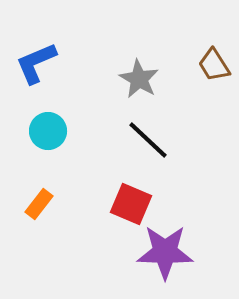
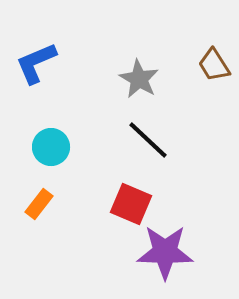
cyan circle: moved 3 px right, 16 px down
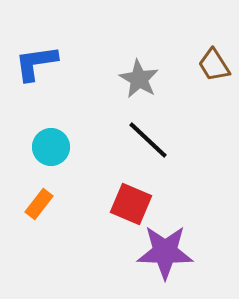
blue L-shape: rotated 15 degrees clockwise
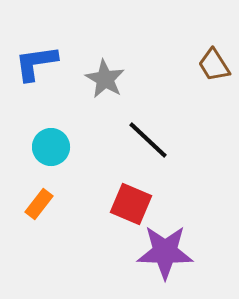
gray star: moved 34 px left
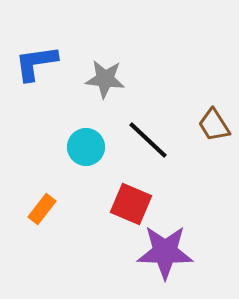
brown trapezoid: moved 60 px down
gray star: rotated 24 degrees counterclockwise
cyan circle: moved 35 px right
orange rectangle: moved 3 px right, 5 px down
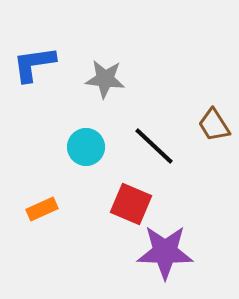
blue L-shape: moved 2 px left, 1 px down
black line: moved 6 px right, 6 px down
orange rectangle: rotated 28 degrees clockwise
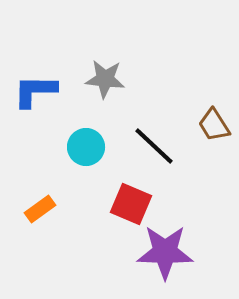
blue L-shape: moved 1 px right, 27 px down; rotated 9 degrees clockwise
orange rectangle: moved 2 px left; rotated 12 degrees counterclockwise
